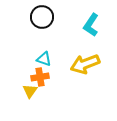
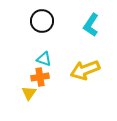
black circle: moved 4 px down
yellow arrow: moved 6 px down
yellow triangle: moved 1 px left, 2 px down
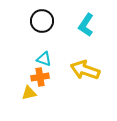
cyan L-shape: moved 5 px left
yellow arrow: rotated 40 degrees clockwise
yellow triangle: rotated 42 degrees clockwise
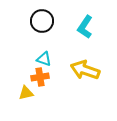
cyan L-shape: moved 1 px left, 2 px down
yellow triangle: moved 3 px left
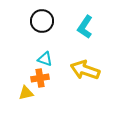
cyan triangle: moved 1 px right
orange cross: moved 1 px down
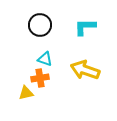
black circle: moved 2 px left, 4 px down
cyan L-shape: rotated 55 degrees clockwise
